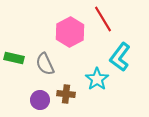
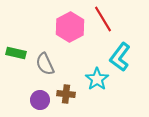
pink hexagon: moved 5 px up
green rectangle: moved 2 px right, 5 px up
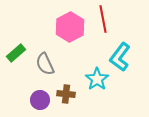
red line: rotated 20 degrees clockwise
green rectangle: rotated 54 degrees counterclockwise
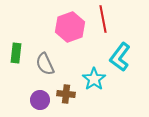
pink hexagon: rotated 8 degrees clockwise
green rectangle: rotated 42 degrees counterclockwise
cyan star: moved 3 px left
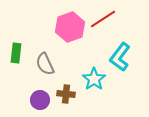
red line: rotated 68 degrees clockwise
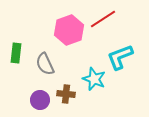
pink hexagon: moved 1 px left, 3 px down
cyan L-shape: rotated 32 degrees clockwise
cyan star: rotated 15 degrees counterclockwise
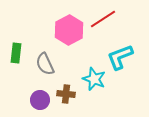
pink hexagon: rotated 8 degrees counterclockwise
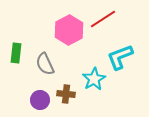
cyan star: rotated 20 degrees clockwise
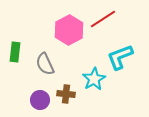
green rectangle: moved 1 px left, 1 px up
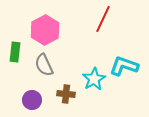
red line: rotated 32 degrees counterclockwise
pink hexagon: moved 24 px left
cyan L-shape: moved 4 px right, 9 px down; rotated 40 degrees clockwise
gray semicircle: moved 1 px left, 1 px down
purple circle: moved 8 px left
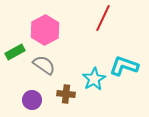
red line: moved 1 px up
green rectangle: rotated 54 degrees clockwise
gray semicircle: rotated 150 degrees clockwise
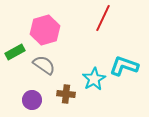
pink hexagon: rotated 12 degrees clockwise
